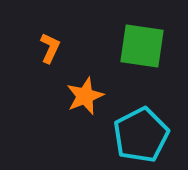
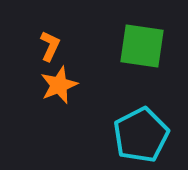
orange L-shape: moved 2 px up
orange star: moved 26 px left, 11 px up
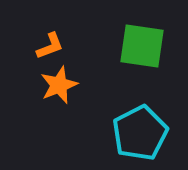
orange L-shape: rotated 44 degrees clockwise
cyan pentagon: moved 1 px left, 2 px up
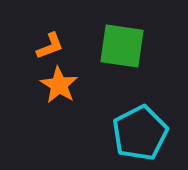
green square: moved 20 px left
orange star: rotated 18 degrees counterclockwise
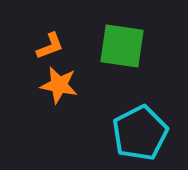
orange star: rotated 21 degrees counterclockwise
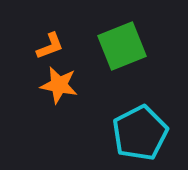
green square: rotated 30 degrees counterclockwise
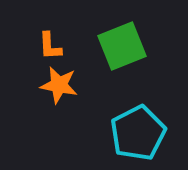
orange L-shape: rotated 108 degrees clockwise
cyan pentagon: moved 2 px left
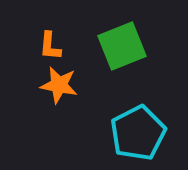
orange L-shape: rotated 8 degrees clockwise
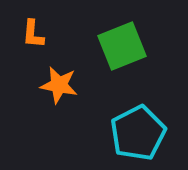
orange L-shape: moved 17 px left, 12 px up
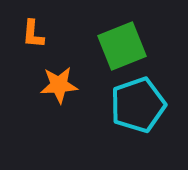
orange star: rotated 15 degrees counterclockwise
cyan pentagon: moved 28 px up; rotated 8 degrees clockwise
